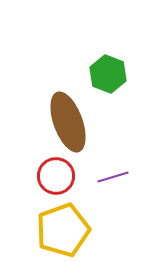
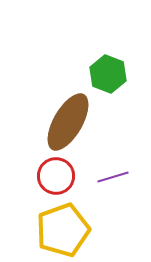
brown ellipse: rotated 50 degrees clockwise
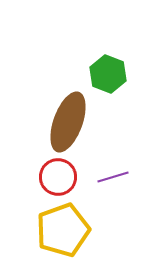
brown ellipse: rotated 10 degrees counterclockwise
red circle: moved 2 px right, 1 px down
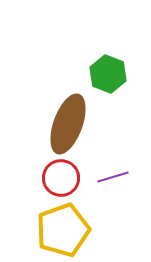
brown ellipse: moved 2 px down
red circle: moved 3 px right, 1 px down
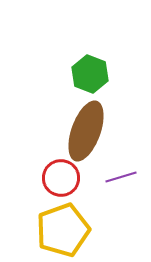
green hexagon: moved 18 px left
brown ellipse: moved 18 px right, 7 px down
purple line: moved 8 px right
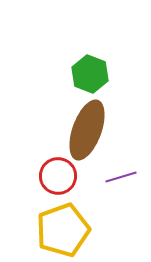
brown ellipse: moved 1 px right, 1 px up
red circle: moved 3 px left, 2 px up
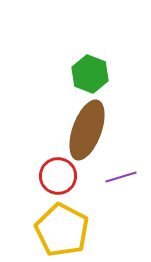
yellow pentagon: moved 1 px left; rotated 24 degrees counterclockwise
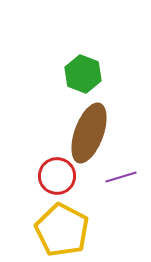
green hexagon: moved 7 px left
brown ellipse: moved 2 px right, 3 px down
red circle: moved 1 px left
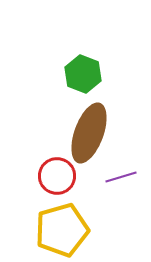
yellow pentagon: rotated 28 degrees clockwise
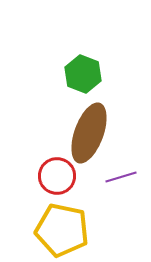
yellow pentagon: rotated 28 degrees clockwise
